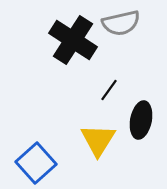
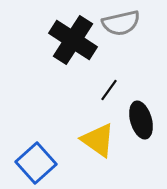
black ellipse: rotated 27 degrees counterclockwise
yellow triangle: rotated 27 degrees counterclockwise
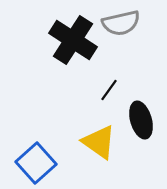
yellow triangle: moved 1 px right, 2 px down
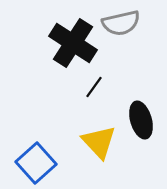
black cross: moved 3 px down
black line: moved 15 px left, 3 px up
yellow triangle: rotated 12 degrees clockwise
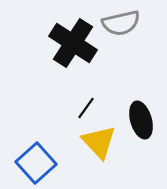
black line: moved 8 px left, 21 px down
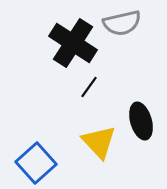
gray semicircle: moved 1 px right
black line: moved 3 px right, 21 px up
black ellipse: moved 1 px down
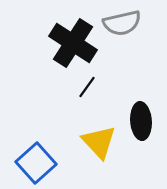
black line: moved 2 px left
black ellipse: rotated 12 degrees clockwise
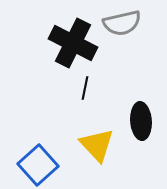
black cross: rotated 6 degrees counterclockwise
black line: moved 2 px left, 1 px down; rotated 25 degrees counterclockwise
yellow triangle: moved 2 px left, 3 px down
blue square: moved 2 px right, 2 px down
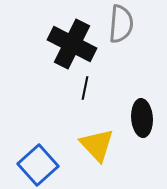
gray semicircle: moved 1 px left, 1 px down; rotated 72 degrees counterclockwise
black cross: moved 1 px left, 1 px down
black ellipse: moved 1 px right, 3 px up
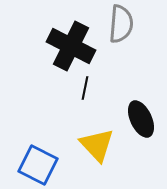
black cross: moved 1 px left, 2 px down
black ellipse: moved 1 px left, 1 px down; rotated 21 degrees counterclockwise
blue square: rotated 21 degrees counterclockwise
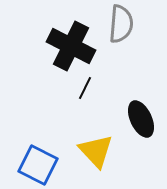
black line: rotated 15 degrees clockwise
yellow triangle: moved 1 px left, 6 px down
